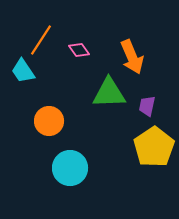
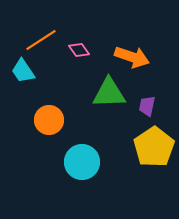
orange line: rotated 24 degrees clockwise
orange arrow: rotated 48 degrees counterclockwise
orange circle: moved 1 px up
cyan circle: moved 12 px right, 6 px up
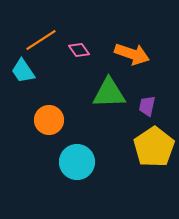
orange arrow: moved 3 px up
cyan circle: moved 5 px left
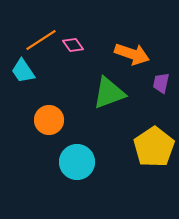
pink diamond: moved 6 px left, 5 px up
green triangle: rotated 18 degrees counterclockwise
purple trapezoid: moved 14 px right, 23 px up
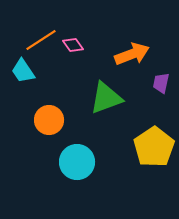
orange arrow: rotated 40 degrees counterclockwise
green triangle: moved 3 px left, 5 px down
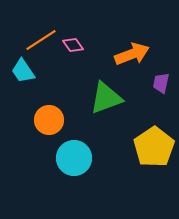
cyan circle: moved 3 px left, 4 px up
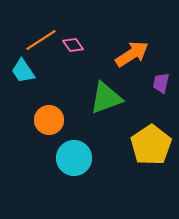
orange arrow: rotated 12 degrees counterclockwise
yellow pentagon: moved 3 px left, 2 px up
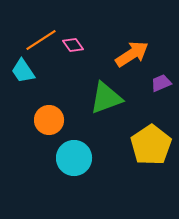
purple trapezoid: rotated 55 degrees clockwise
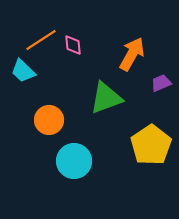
pink diamond: rotated 30 degrees clockwise
orange arrow: rotated 28 degrees counterclockwise
cyan trapezoid: rotated 12 degrees counterclockwise
cyan circle: moved 3 px down
